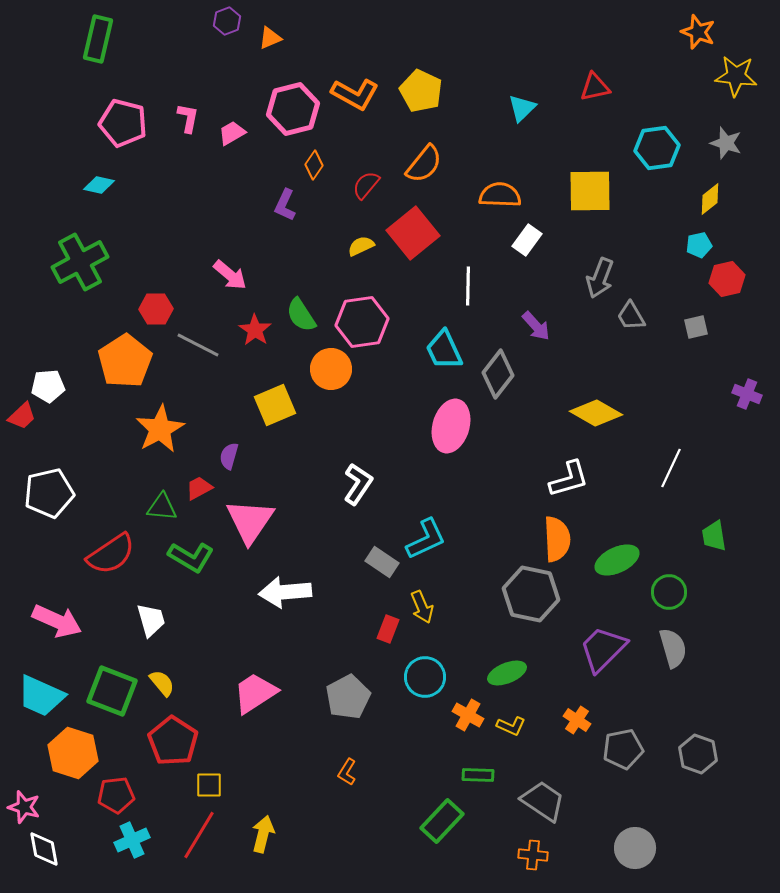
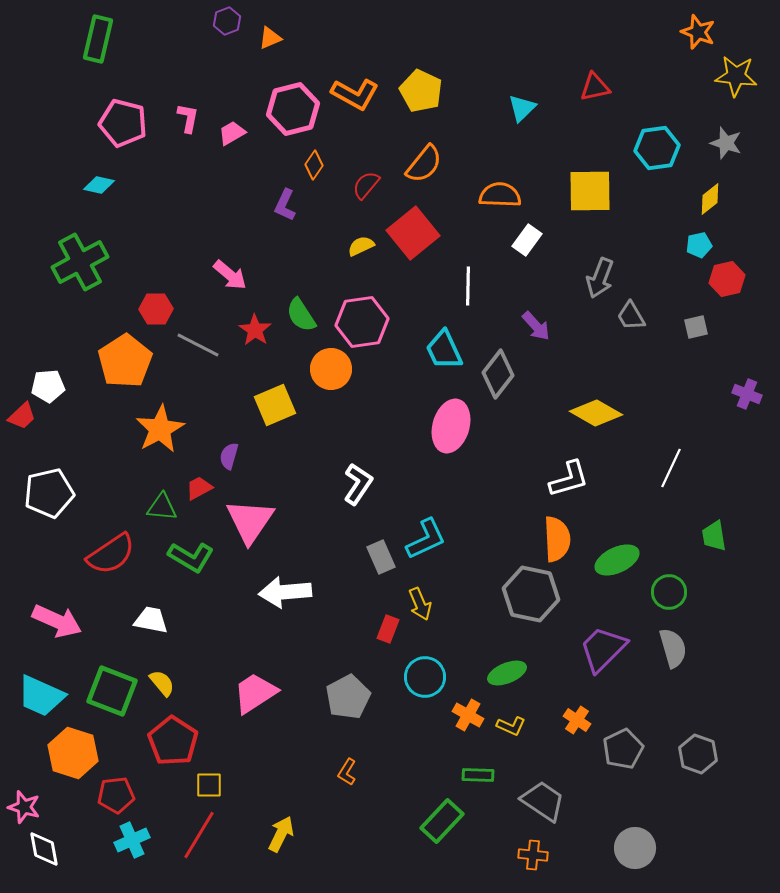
gray rectangle at (382, 562): moved 1 px left, 5 px up; rotated 32 degrees clockwise
yellow arrow at (422, 607): moved 2 px left, 3 px up
white trapezoid at (151, 620): rotated 63 degrees counterclockwise
gray pentagon at (623, 749): rotated 15 degrees counterclockwise
yellow arrow at (263, 834): moved 18 px right; rotated 12 degrees clockwise
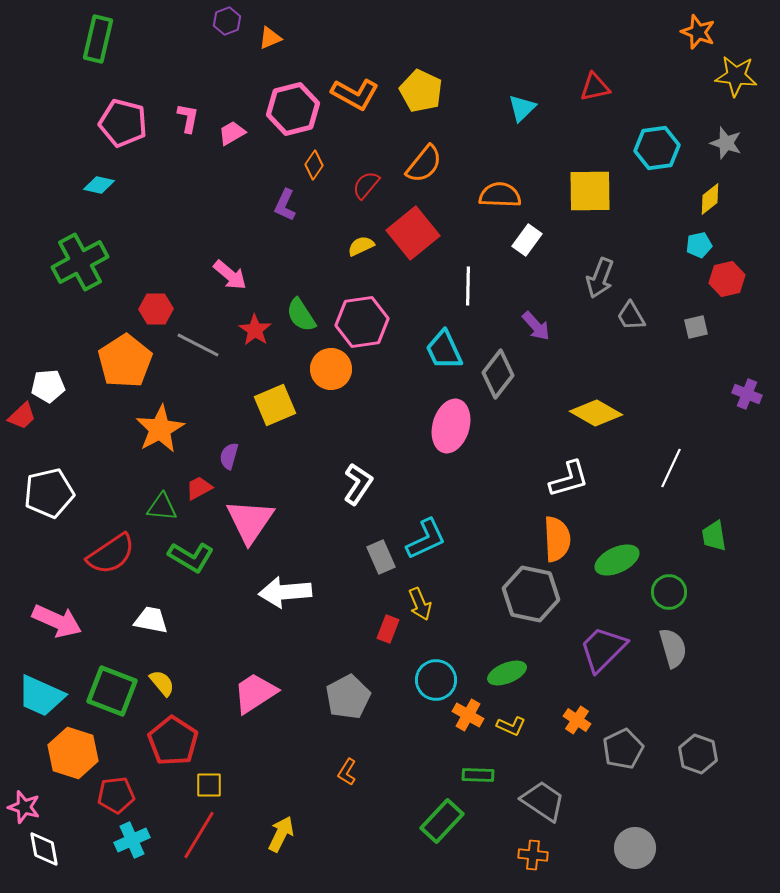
cyan circle at (425, 677): moved 11 px right, 3 px down
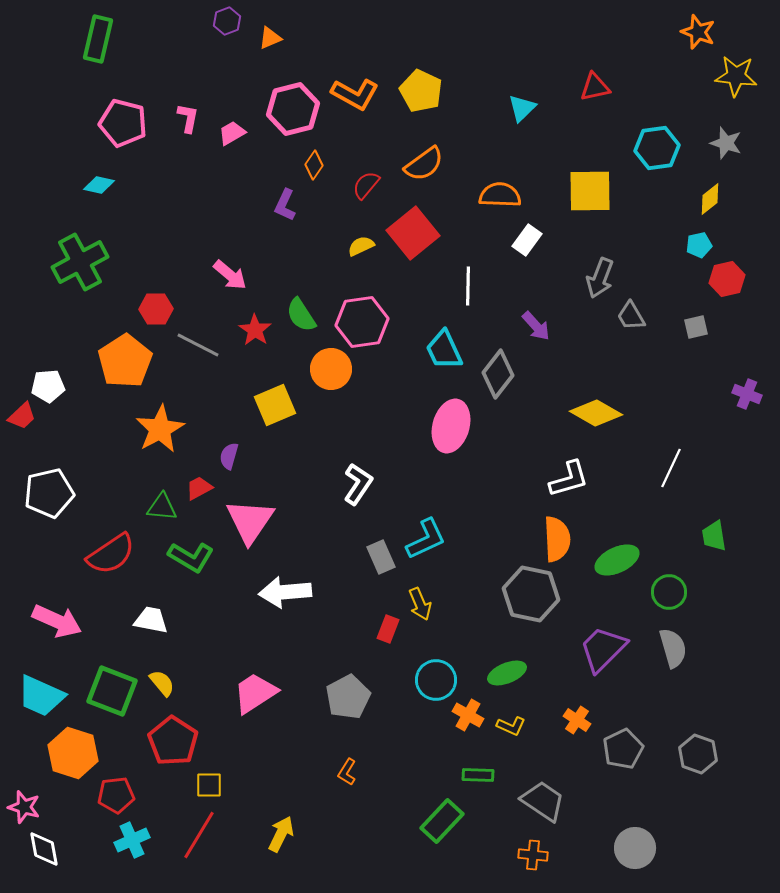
orange semicircle at (424, 164): rotated 15 degrees clockwise
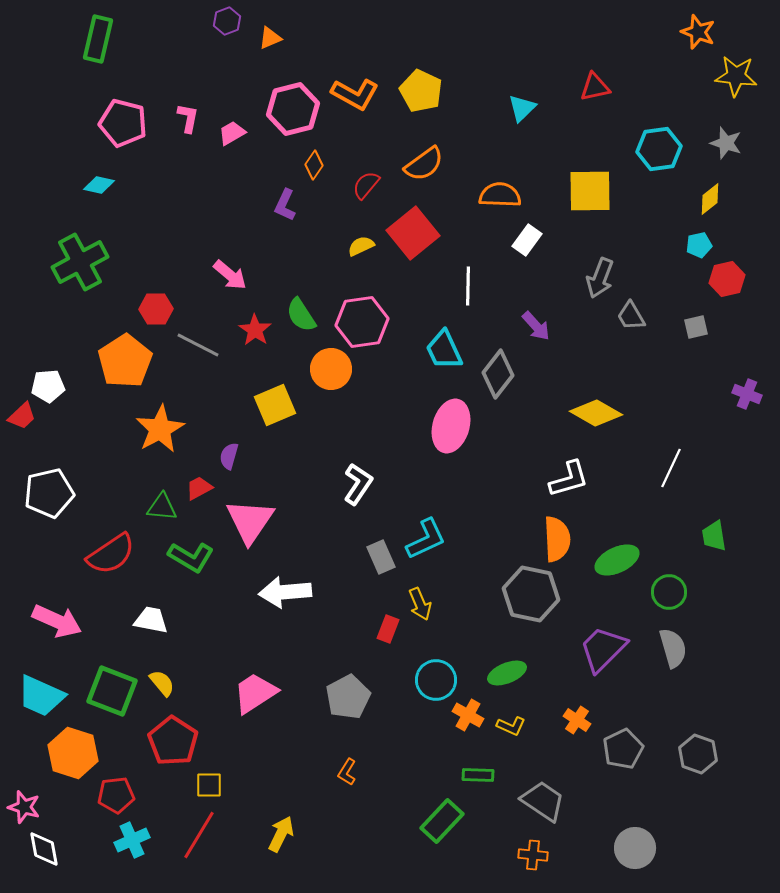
cyan hexagon at (657, 148): moved 2 px right, 1 px down
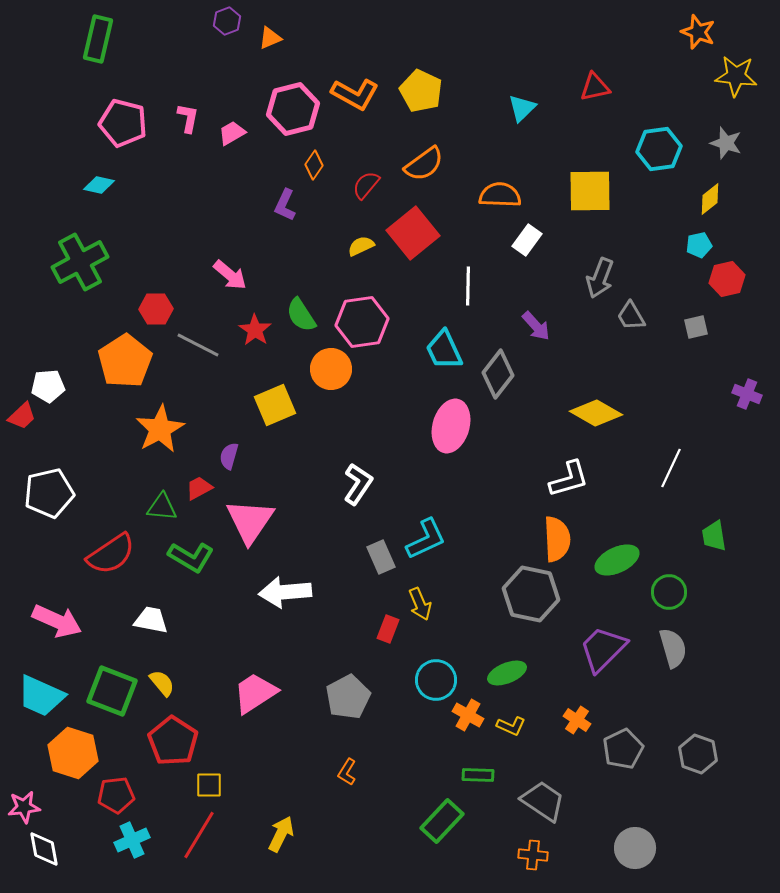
pink star at (24, 807): rotated 24 degrees counterclockwise
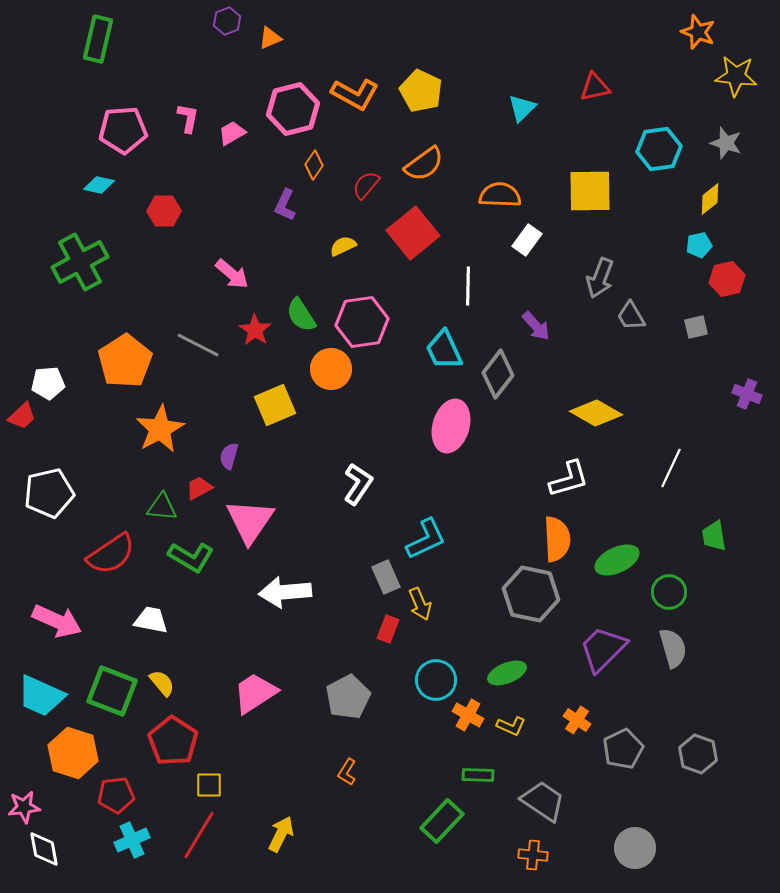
pink pentagon at (123, 123): moved 7 px down; rotated 18 degrees counterclockwise
yellow semicircle at (361, 246): moved 18 px left
pink arrow at (230, 275): moved 2 px right, 1 px up
red hexagon at (156, 309): moved 8 px right, 98 px up
white pentagon at (48, 386): moved 3 px up
gray rectangle at (381, 557): moved 5 px right, 20 px down
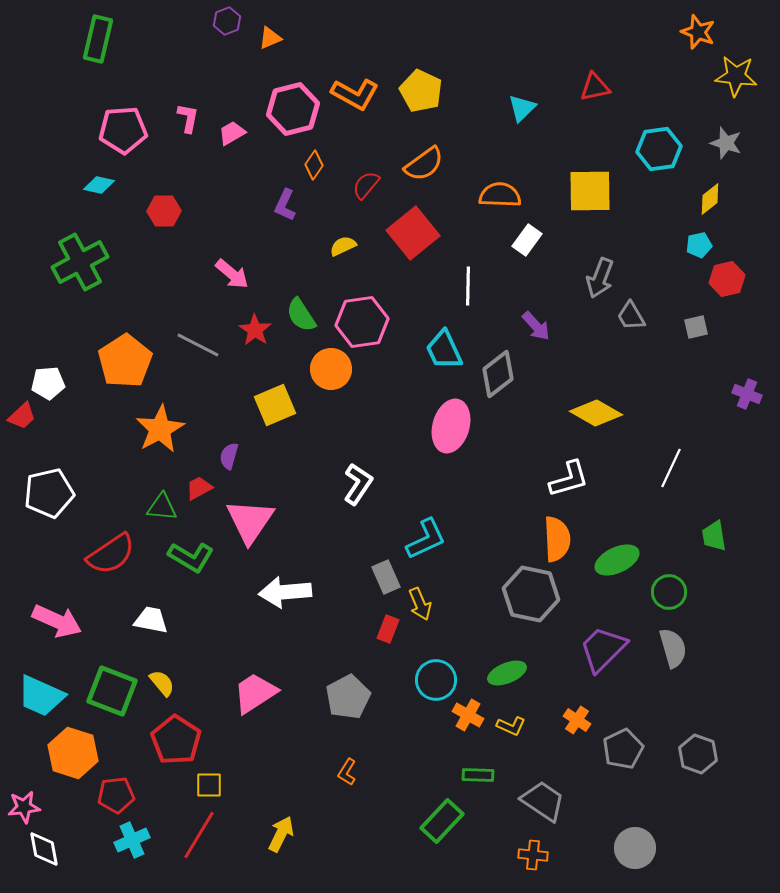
gray diamond at (498, 374): rotated 15 degrees clockwise
red pentagon at (173, 741): moved 3 px right, 1 px up
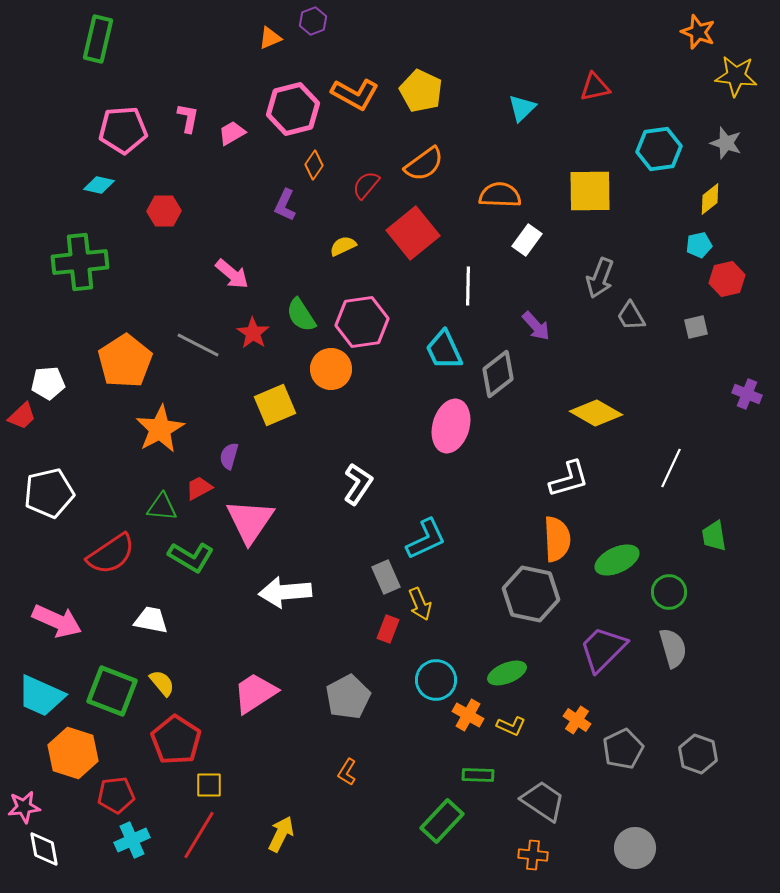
purple hexagon at (227, 21): moved 86 px right
green cross at (80, 262): rotated 22 degrees clockwise
red star at (255, 330): moved 2 px left, 3 px down
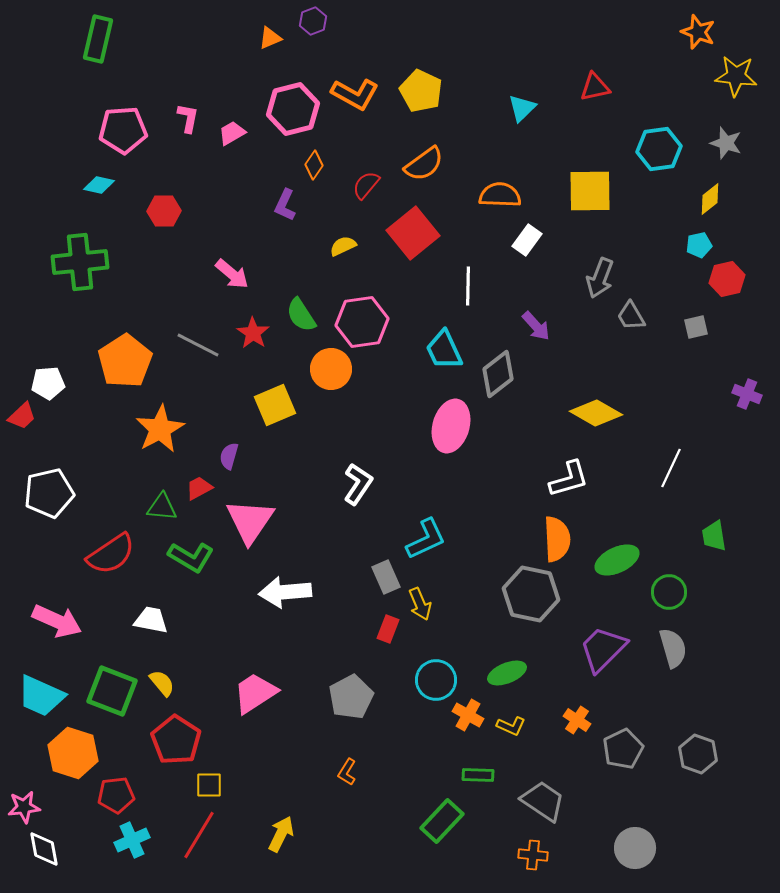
gray pentagon at (348, 697): moved 3 px right
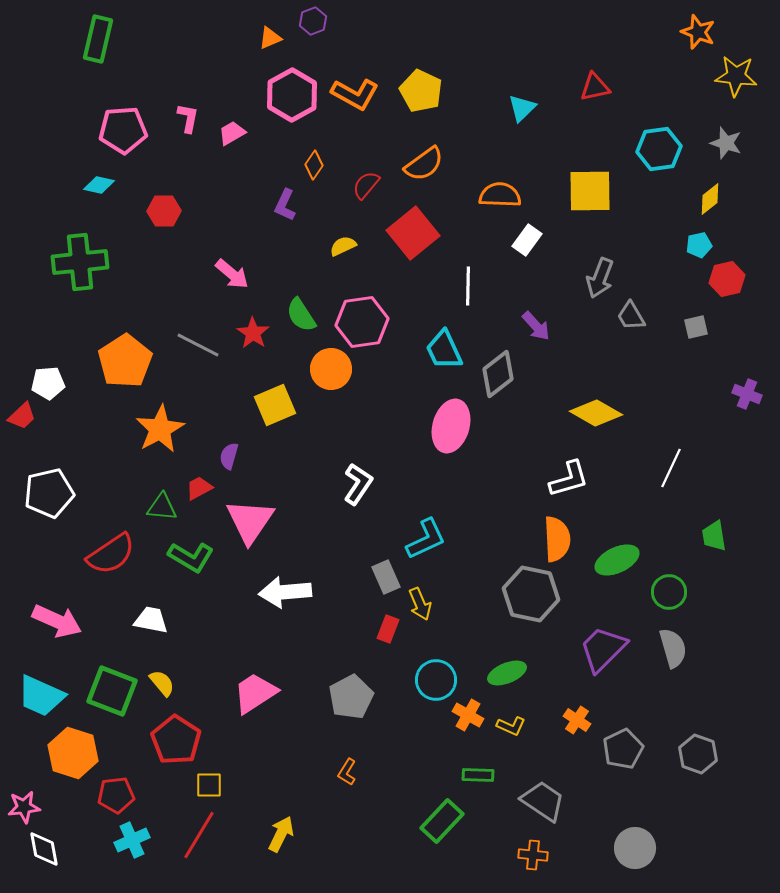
pink hexagon at (293, 109): moved 1 px left, 14 px up; rotated 15 degrees counterclockwise
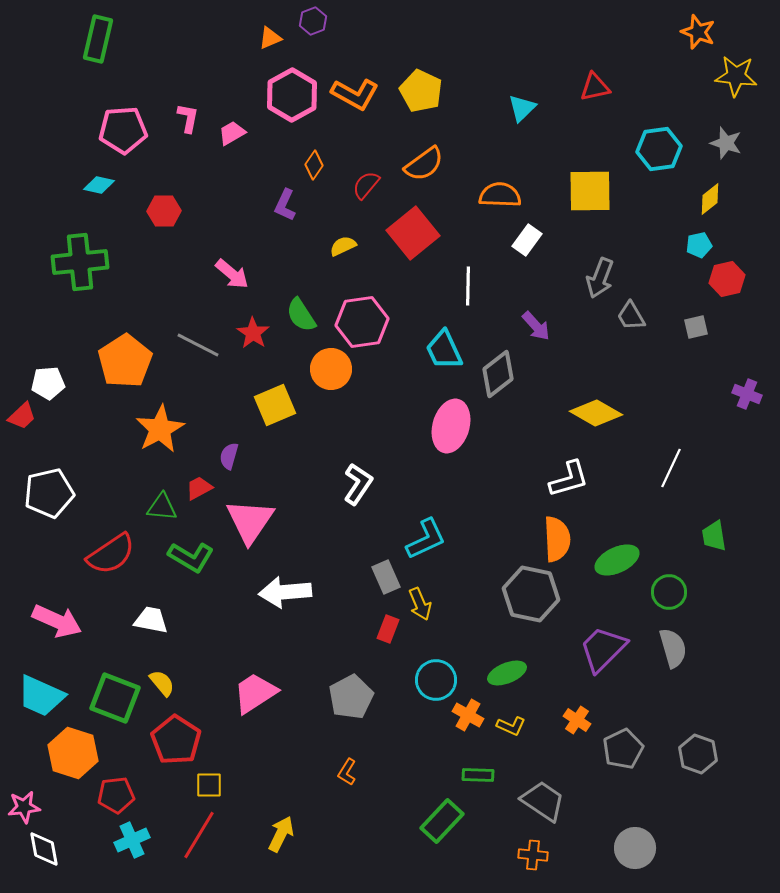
green square at (112, 691): moved 3 px right, 7 px down
